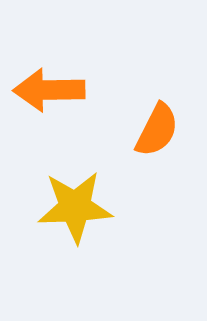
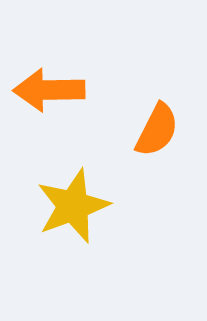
yellow star: moved 2 px left, 1 px up; rotated 18 degrees counterclockwise
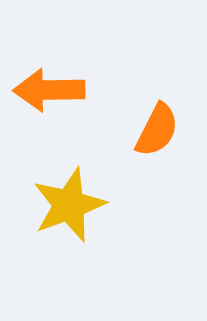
yellow star: moved 4 px left, 1 px up
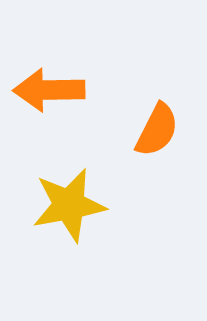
yellow star: rotated 10 degrees clockwise
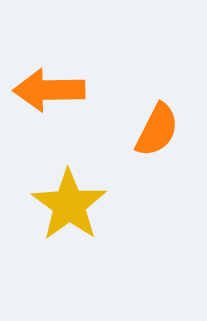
yellow star: rotated 26 degrees counterclockwise
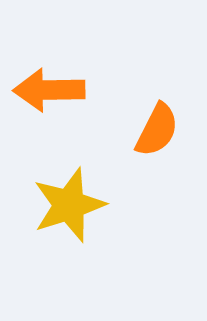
yellow star: rotated 18 degrees clockwise
